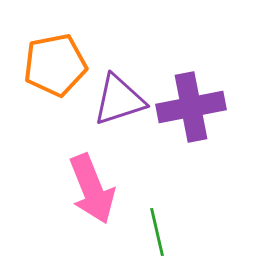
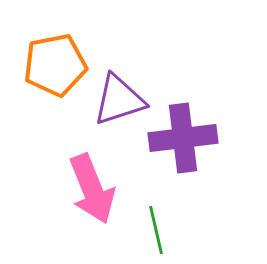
purple cross: moved 8 px left, 31 px down; rotated 4 degrees clockwise
green line: moved 1 px left, 2 px up
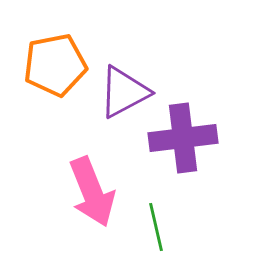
purple triangle: moved 5 px right, 8 px up; rotated 10 degrees counterclockwise
pink arrow: moved 3 px down
green line: moved 3 px up
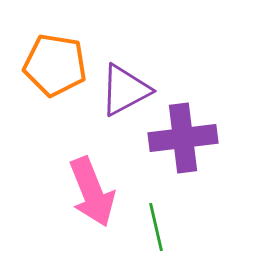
orange pentagon: rotated 20 degrees clockwise
purple triangle: moved 1 px right, 2 px up
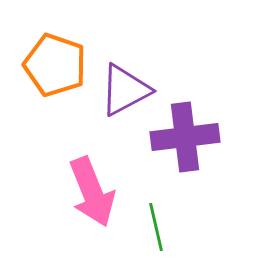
orange pentagon: rotated 10 degrees clockwise
purple cross: moved 2 px right, 1 px up
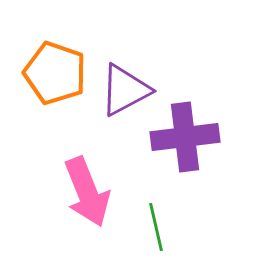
orange pentagon: moved 8 px down
pink arrow: moved 5 px left
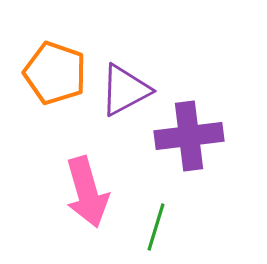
purple cross: moved 4 px right, 1 px up
pink arrow: rotated 6 degrees clockwise
green line: rotated 30 degrees clockwise
